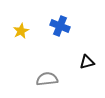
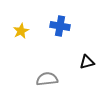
blue cross: rotated 12 degrees counterclockwise
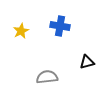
gray semicircle: moved 2 px up
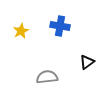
black triangle: rotated 21 degrees counterclockwise
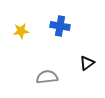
yellow star: rotated 21 degrees clockwise
black triangle: moved 1 px down
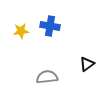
blue cross: moved 10 px left
black triangle: moved 1 px down
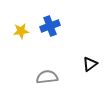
blue cross: rotated 30 degrees counterclockwise
black triangle: moved 3 px right
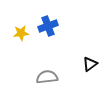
blue cross: moved 2 px left
yellow star: moved 2 px down
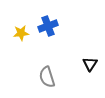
black triangle: rotated 21 degrees counterclockwise
gray semicircle: rotated 100 degrees counterclockwise
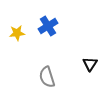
blue cross: rotated 12 degrees counterclockwise
yellow star: moved 4 px left
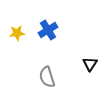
blue cross: moved 4 px down
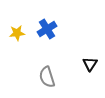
blue cross: moved 1 px left, 1 px up
